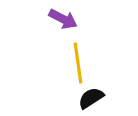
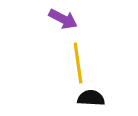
black semicircle: rotated 36 degrees clockwise
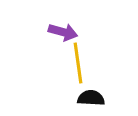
purple arrow: moved 13 px down; rotated 12 degrees counterclockwise
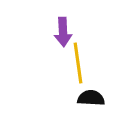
purple arrow: rotated 72 degrees clockwise
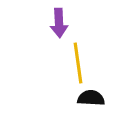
purple arrow: moved 4 px left, 9 px up
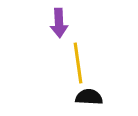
black semicircle: moved 2 px left, 1 px up
